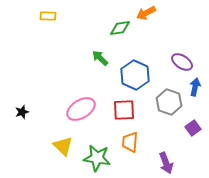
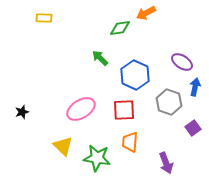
yellow rectangle: moved 4 px left, 2 px down
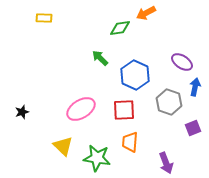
purple square: rotated 14 degrees clockwise
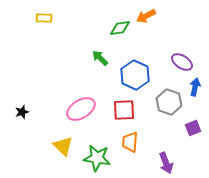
orange arrow: moved 3 px down
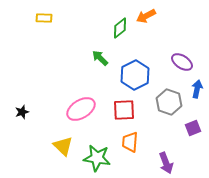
green diamond: rotated 30 degrees counterclockwise
blue hexagon: rotated 8 degrees clockwise
blue arrow: moved 2 px right, 2 px down
